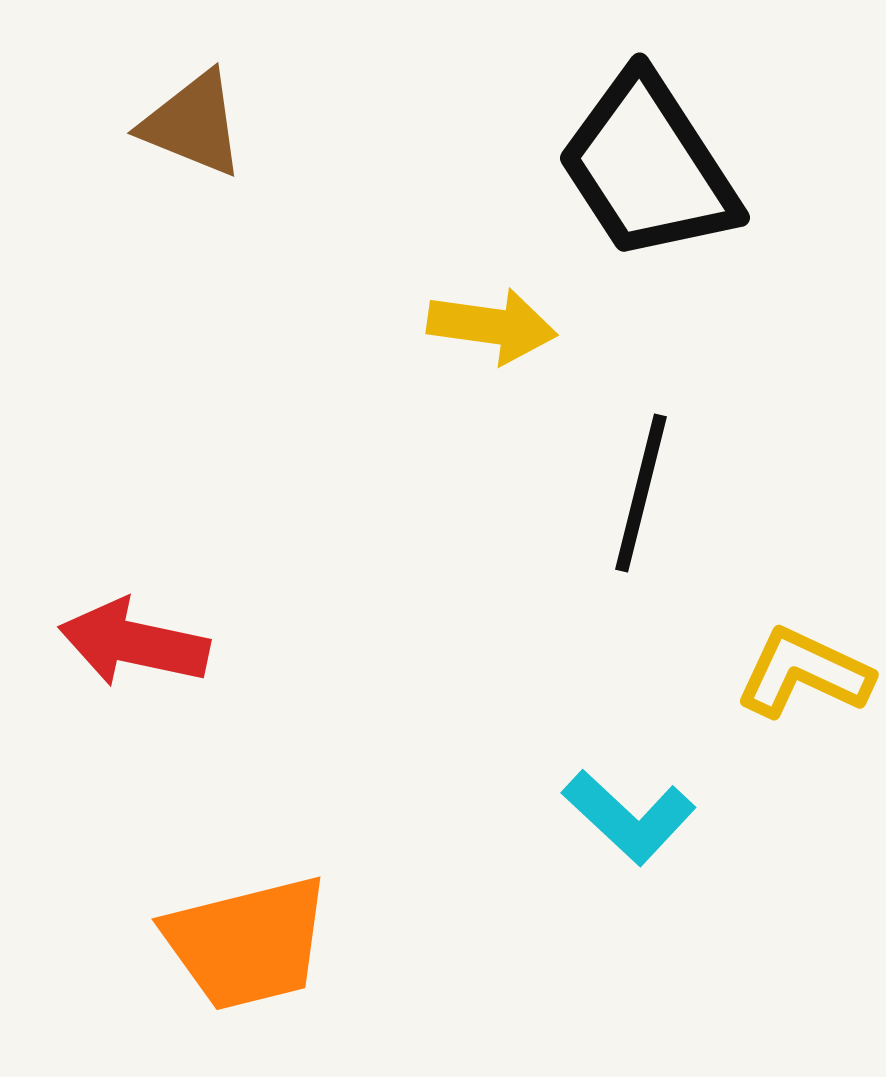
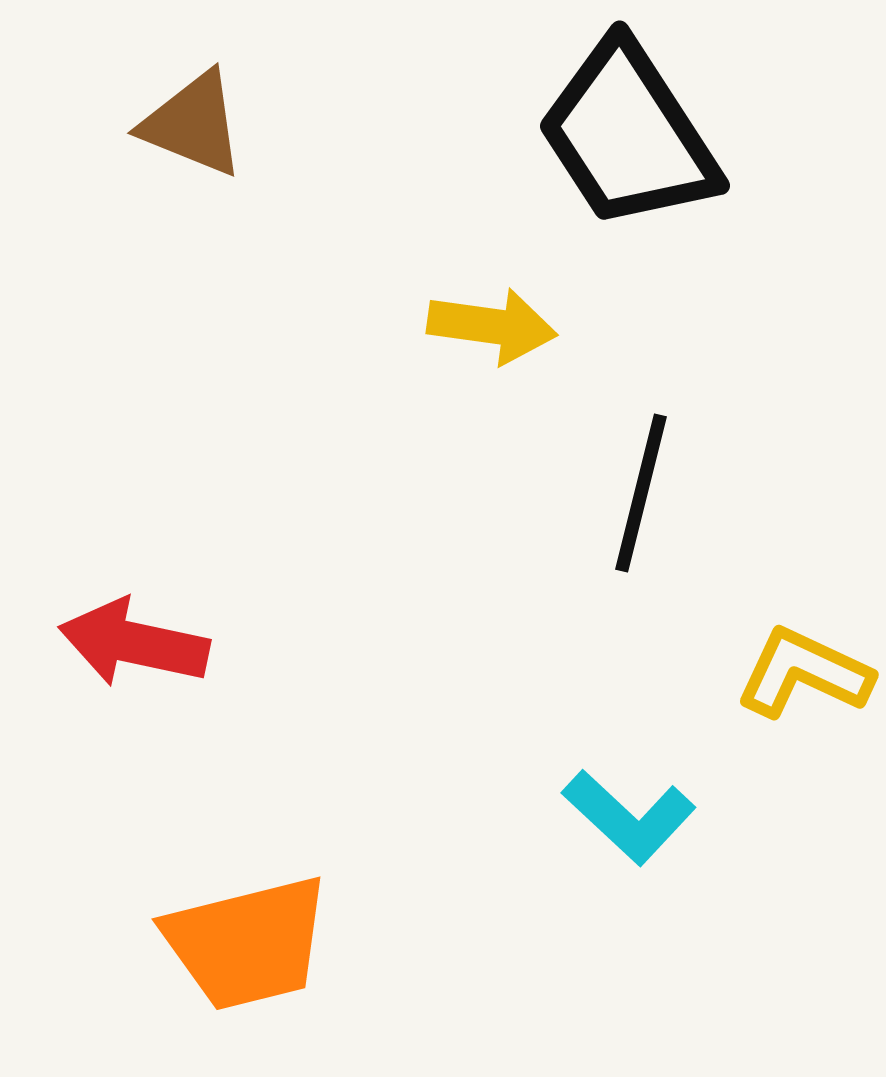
black trapezoid: moved 20 px left, 32 px up
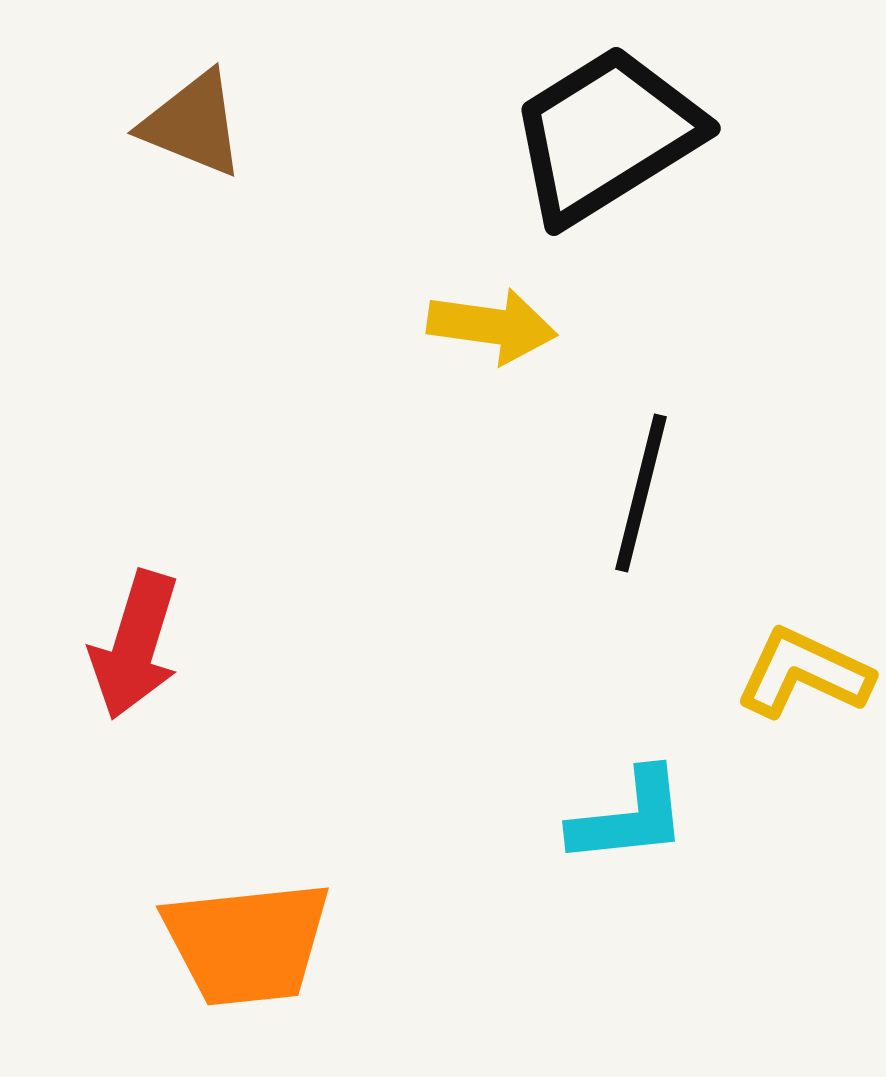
black trapezoid: moved 22 px left; rotated 91 degrees clockwise
red arrow: moved 1 px right, 2 px down; rotated 85 degrees counterclockwise
cyan L-shape: rotated 49 degrees counterclockwise
orange trapezoid: rotated 8 degrees clockwise
